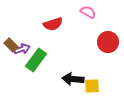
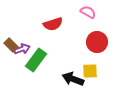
red circle: moved 11 px left
black arrow: rotated 15 degrees clockwise
yellow square: moved 2 px left, 15 px up
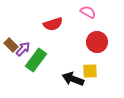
purple arrow: moved 1 px right; rotated 28 degrees counterclockwise
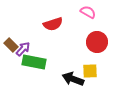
green rectangle: moved 2 px left, 2 px down; rotated 65 degrees clockwise
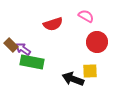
pink semicircle: moved 2 px left, 4 px down
purple arrow: rotated 98 degrees counterclockwise
green rectangle: moved 2 px left
